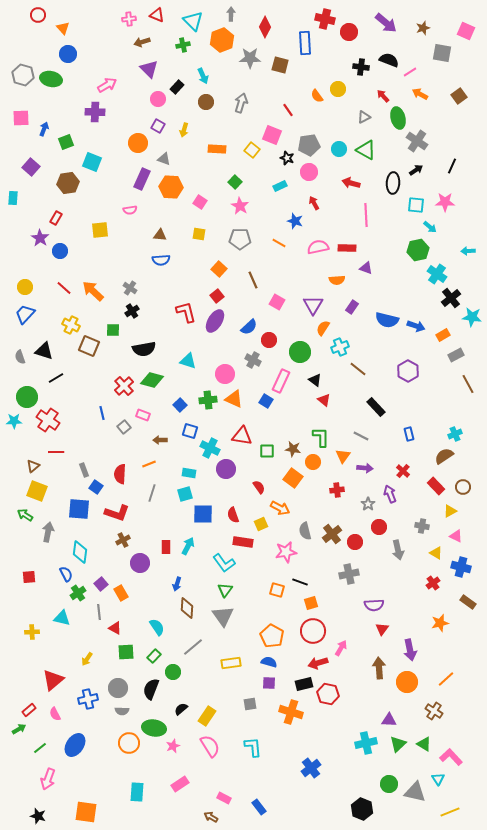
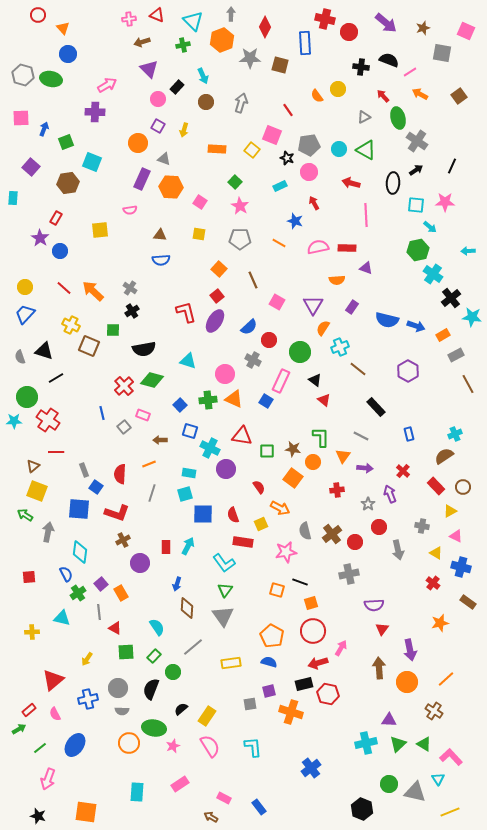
cyan cross at (437, 274): moved 4 px left
red cross at (433, 583): rotated 16 degrees counterclockwise
purple square at (269, 683): moved 8 px down; rotated 16 degrees counterclockwise
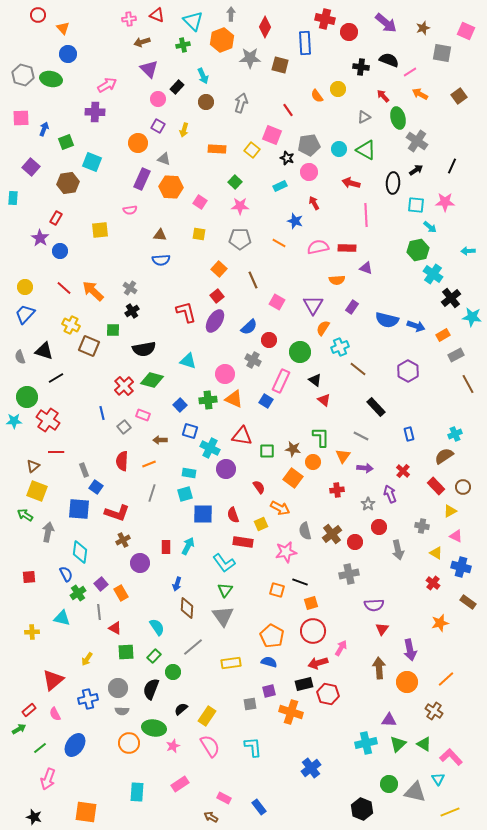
pink star at (240, 206): rotated 30 degrees counterclockwise
red semicircle at (120, 474): moved 2 px right, 13 px up
black star at (38, 816): moved 4 px left, 1 px down
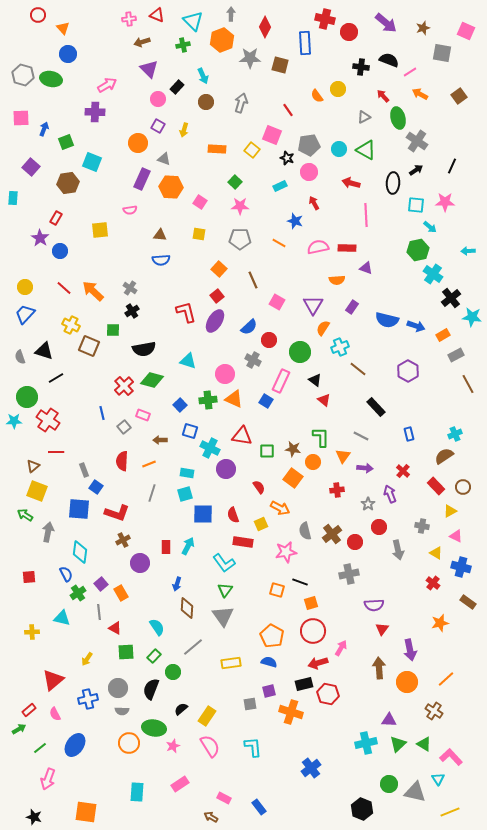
cyan rectangle at (189, 473): moved 2 px left
